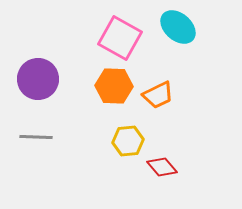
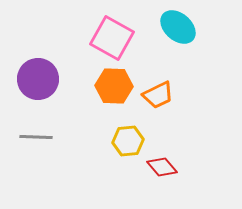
pink square: moved 8 px left
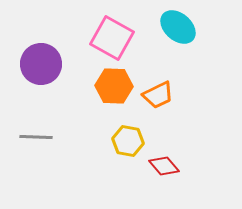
purple circle: moved 3 px right, 15 px up
yellow hexagon: rotated 16 degrees clockwise
red diamond: moved 2 px right, 1 px up
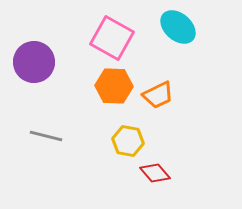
purple circle: moved 7 px left, 2 px up
gray line: moved 10 px right, 1 px up; rotated 12 degrees clockwise
red diamond: moved 9 px left, 7 px down
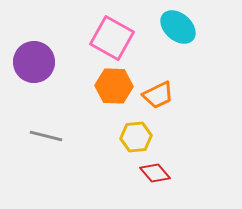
yellow hexagon: moved 8 px right, 4 px up; rotated 16 degrees counterclockwise
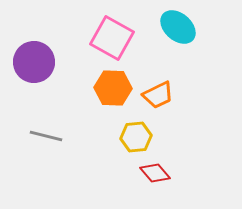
orange hexagon: moved 1 px left, 2 px down
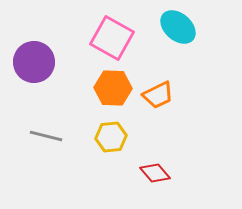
yellow hexagon: moved 25 px left
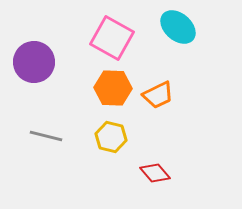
yellow hexagon: rotated 20 degrees clockwise
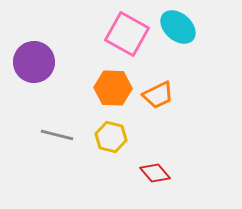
pink square: moved 15 px right, 4 px up
gray line: moved 11 px right, 1 px up
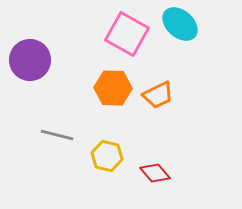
cyan ellipse: moved 2 px right, 3 px up
purple circle: moved 4 px left, 2 px up
yellow hexagon: moved 4 px left, 19 px down
